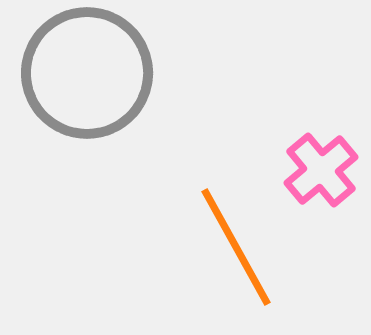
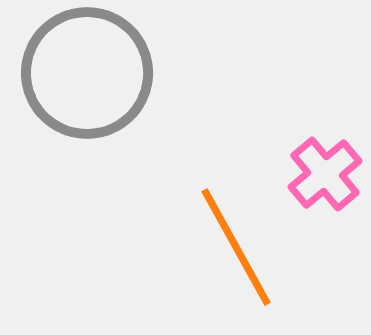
pink cross: moved 4 px right, 4 px down
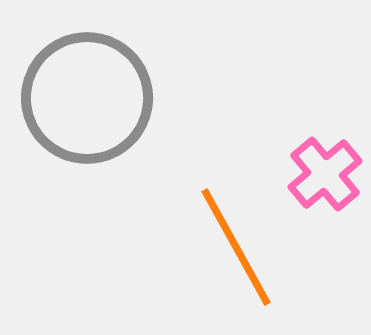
gray circle: moved 25 px down
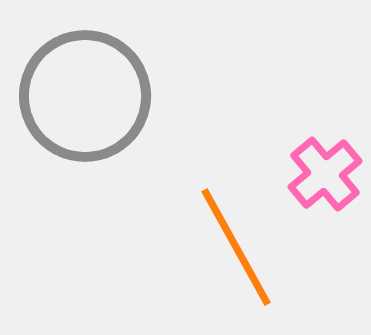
gray circle: moved 2 px left, 2 px up
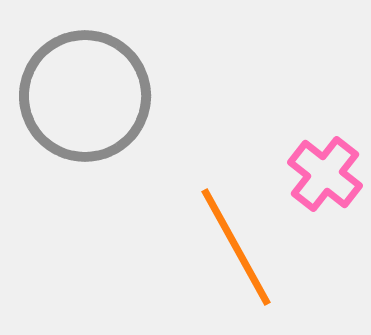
pink cross: rotated 12 degrees counterclockwise
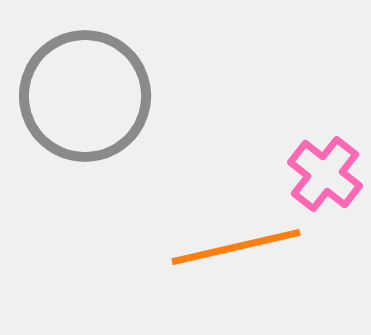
orange line: rotated 74 degrees counterclockwise
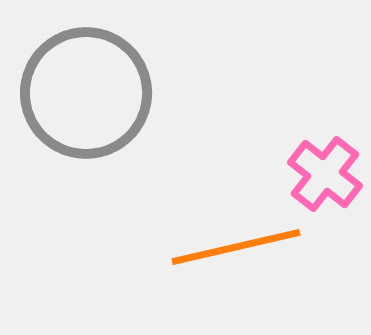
gray circle: moved 1 px right, 3 px up
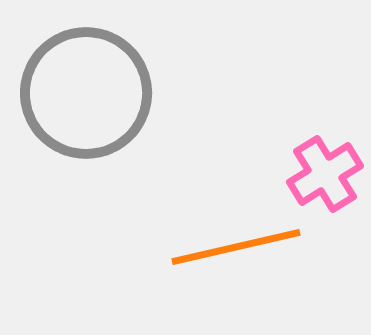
pink cross: rotated 20 degrees clockwise
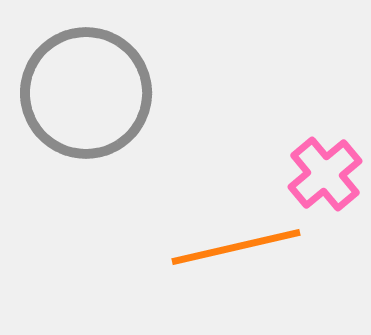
pink cross: rotated 8 degrees counterclockwise
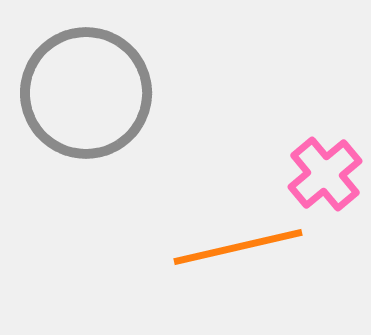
orange line: moved 2 px right
